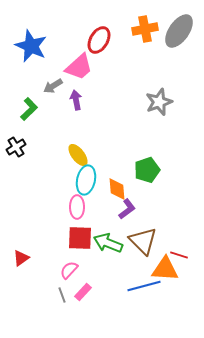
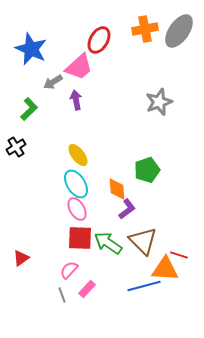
blue star: moved 3 px down
gray arrow: moved 4 px up
cyan ellipse: moved 10 px left, 4 px down; rotated 44 degrees counterclockwise
pink ellipse: moved 2 px down; rotated 30 degrees counterclockwise
green arrow: rotated 12 degrees clockwise
pink rectangle: moved 4 px right, 3 px up
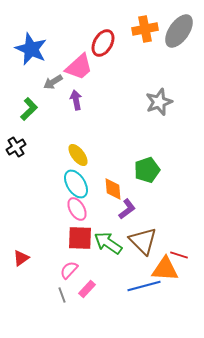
red ellipse: moved 4 px right, 3 px down
orange diamond: moved 4 px left
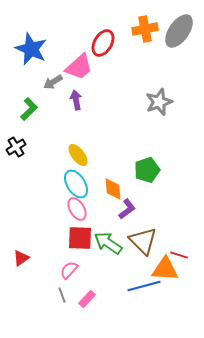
pink rectangle: moved 10 px down
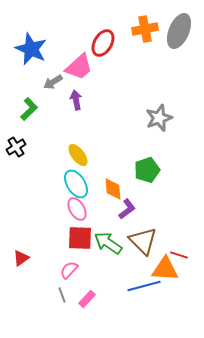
gray ellipse: rotated 12 degrees counterclockwise
gray star: moved 16 px down
